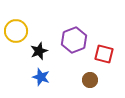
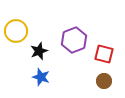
brown circle: moved 14 px right, 1 px down
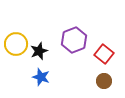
yellow circle: moved 13 px down
red square: rotated 24 degrees clockwise
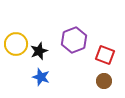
red square: moved 1 px right, 1 px down; rotated 18 degrees counterclockwise
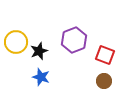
yellow circle: moved 2 px up
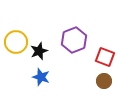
red square: moved 2 px down
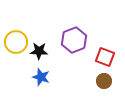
black star: rotated 24 degrees clockwise
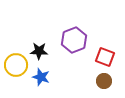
yellow circle: moved 23 px down
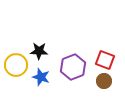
purple hexagon: moved 1 px left, 27 px down
red square: moved 3 px down
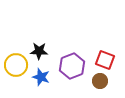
purple hexagon: moved 1 px left, 1 px up
brown circle: moved 4 px left
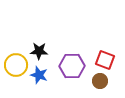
purple hexagon: rotated 20 degrees clockwise
blue star: moved 2 px left, 2 px up
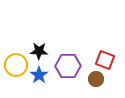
purple hexagon: moved 4 px left
blue star: rotated 18 degrees clockwise
brown circle: moved 4 px left, 2 px up
